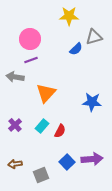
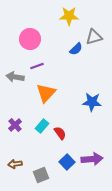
purple line: moved 6 px right, 6 px down
red semicircle: moved 2 px down; rotated 64 degrees counterclockwise
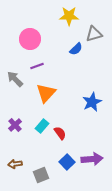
gray triangle: moved 3 px up
gray arrow: moved 2 px down; rotated 36 degrees clockwise
blue star: rotated 30 degrees counterclockwise
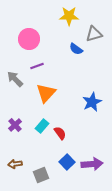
pink circle: moved 1 px left
blue semicircle: rotated 80 degrees clockwise
purple arrow: moved 5 px down
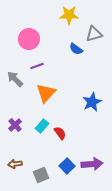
yellow star: moved 1 px up
blue square: moved 4 px down
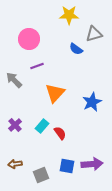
gray arrow: moved 1 px left, 1 px down
orange triangle: moved 9 px right
blue square: rotated 35 degrees counterclockwise
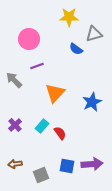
yellow star: moved 2 px down
